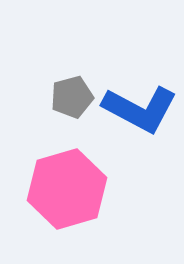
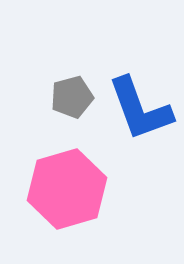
blue L-shape: rotated 42 degrees clockwise
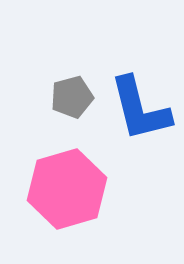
blue L-shape: rotated 6 degrees clockwise
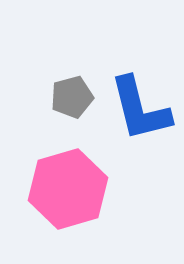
pink hexagon: moved 1 px right
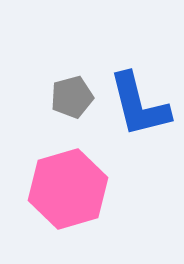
blue L-shape: moved 1 px left, 4 px up
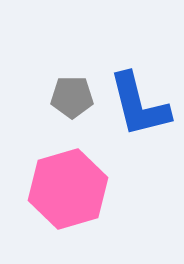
gray pentagon: rotated 15 degrees clockwise
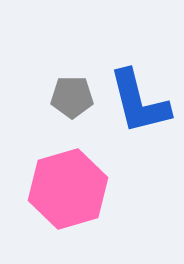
blue L-shape: moved 3 px up
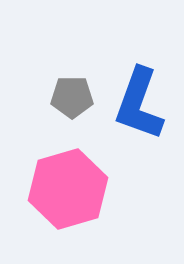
blue L-shape: moved 2 px down; rotated 34 degrees clockwise
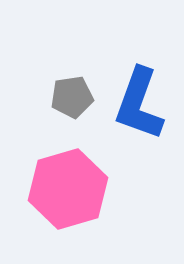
gray pentagon: rotated 9 degrees counterclockwise
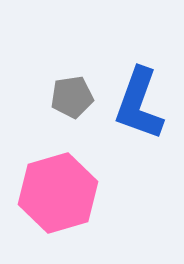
pink hexagon: moved 10 px left, 4 px down
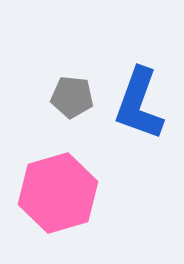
gray pentagon: rotated 15 degrees clockwise
